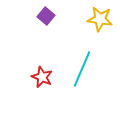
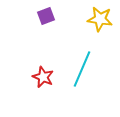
purple square: rotated 30 degrees clockwise
red star: moved 1 px right
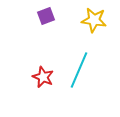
yellow star: moved 6 px left, 1 px down
cyan line: moved 3 px left, 1 px down
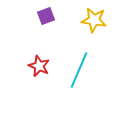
red star: moved 4 px left, 11 px up
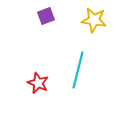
red star: moved 1 px left, 17 px down
cyan line: moved 1 px left; rotated 9 degrees counterclockwise
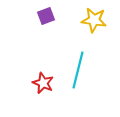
red star: moved 5 px right
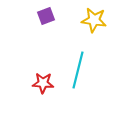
red star: rotated 20 degrees counterclockwise
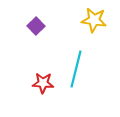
purple square: moved 10 px left, 10 px down; rotated 24 degrees counterclockwise
cyan line: moved 2 px left, 1 px up
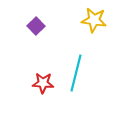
cyan line: moved 4 px down
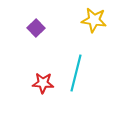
purple square: moved 2 px down
